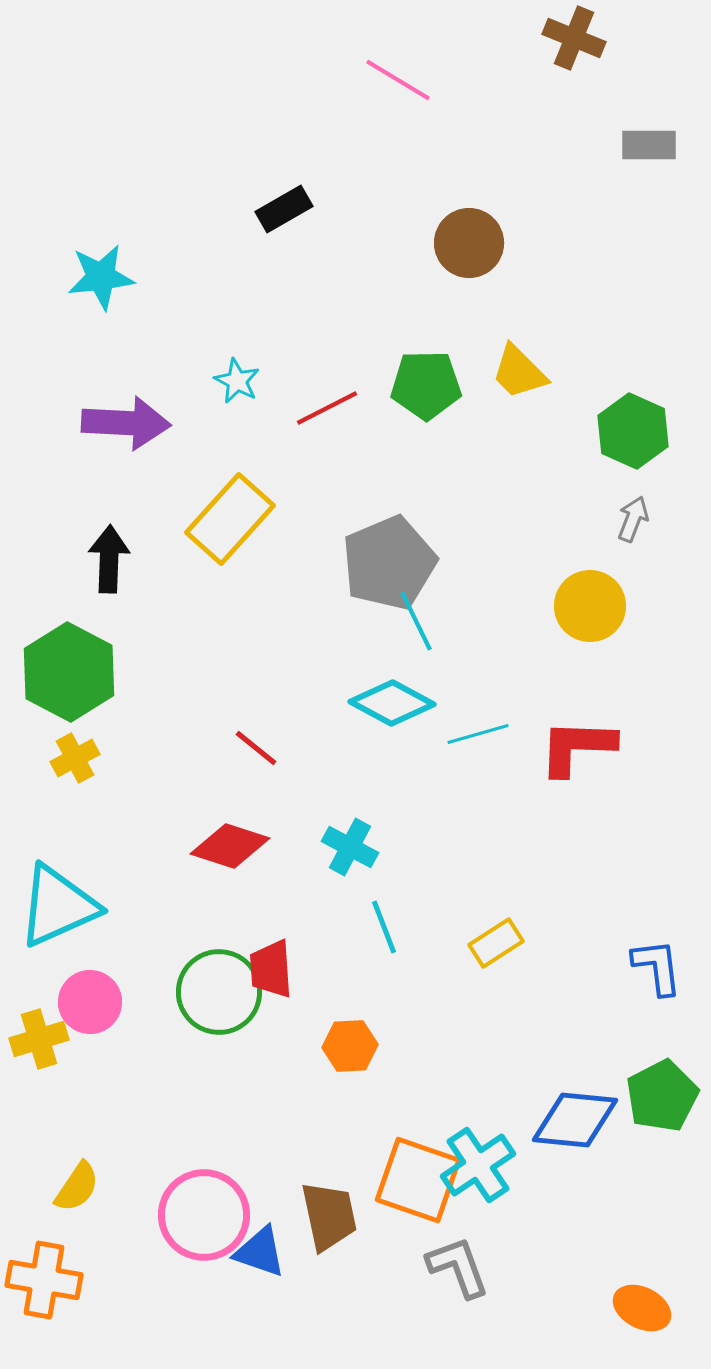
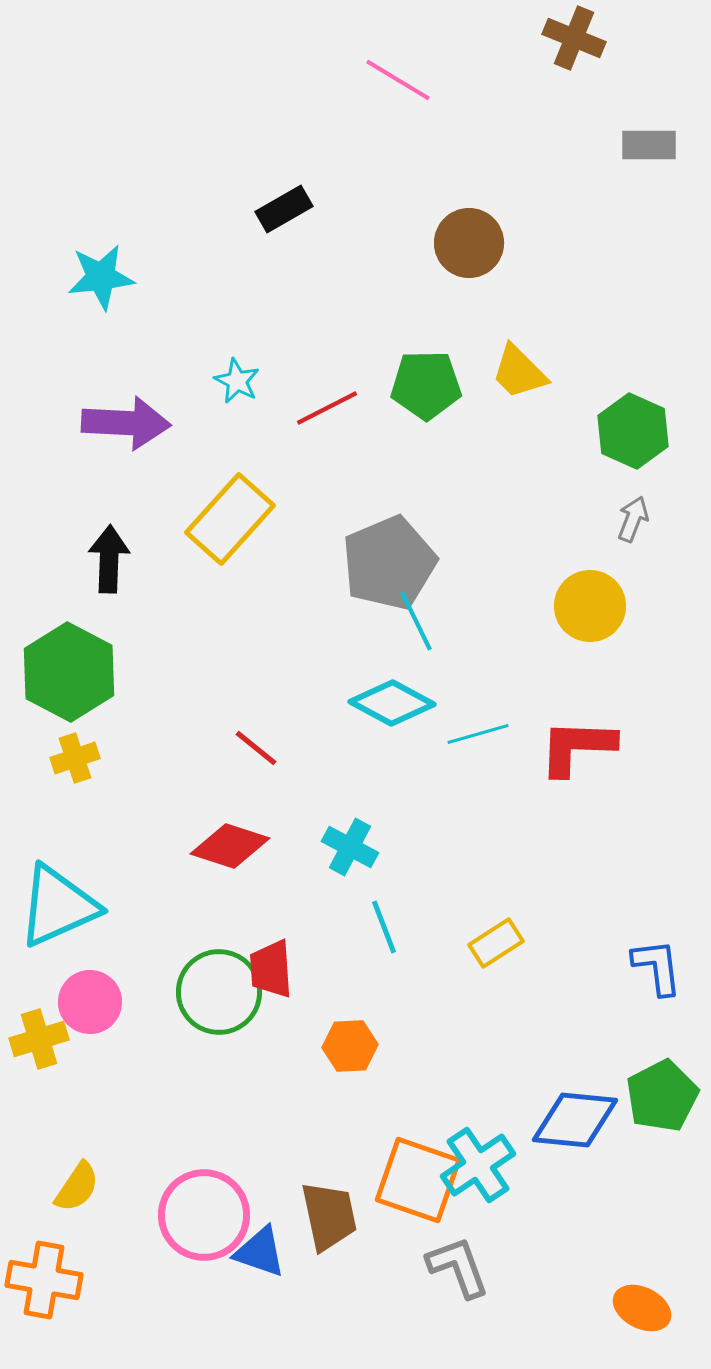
yellow cross at (75, 758): rotated 9 degrees clockwise
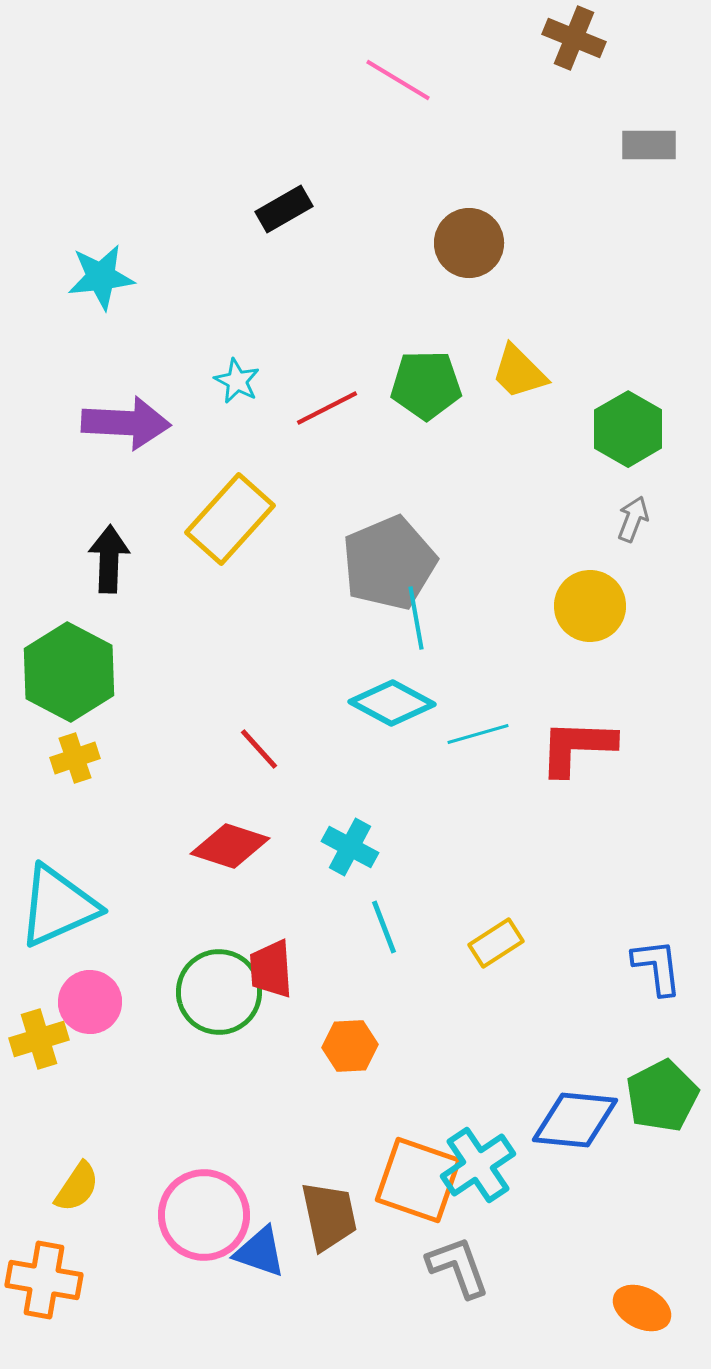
green hexagon at (633, 431): moved 5 px left, 2 px up; rotated 6 degrees clockwise
cyan line at (416, 621): moved 3 px up; rotated 16 degrees clockwise
red line at (256, 748): moved 3 px right, 1 px down; rotated 9 degrees clockwise
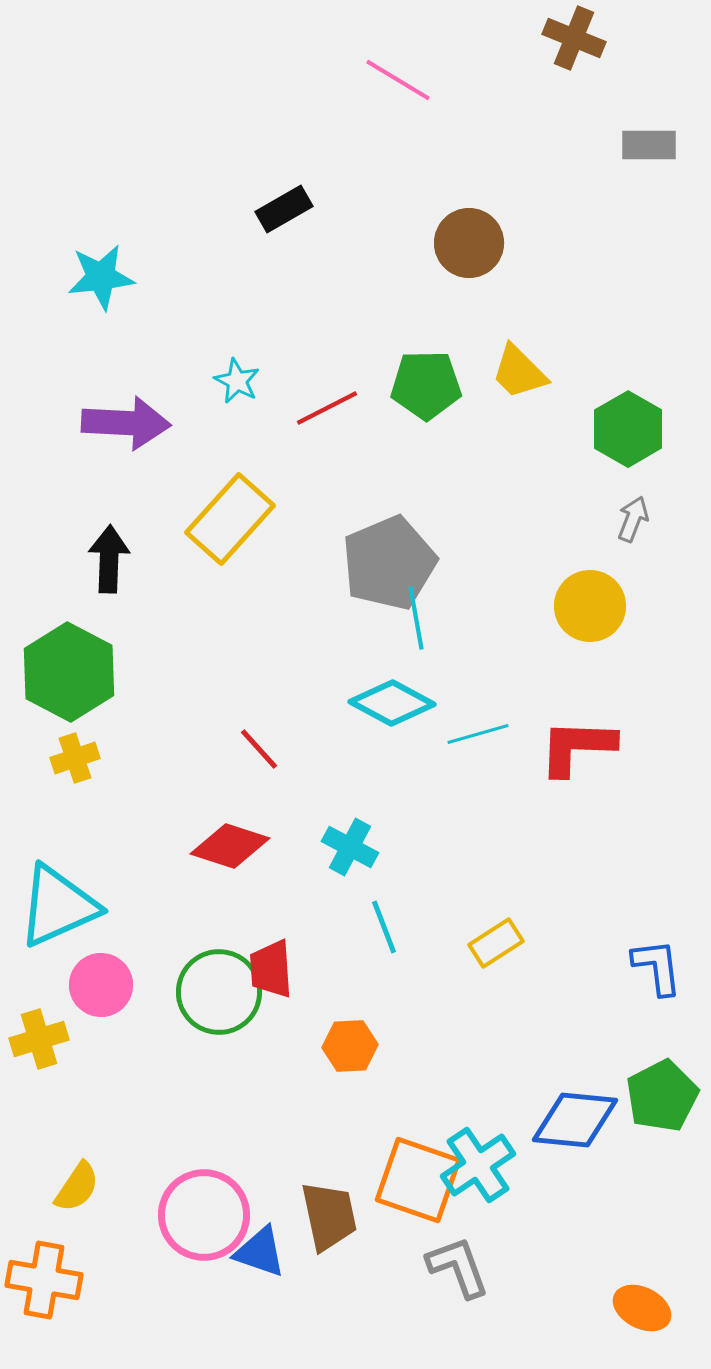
pink circle at (90, 1002): moved 11 px right, 17 px up
